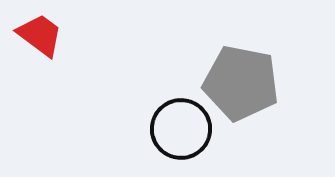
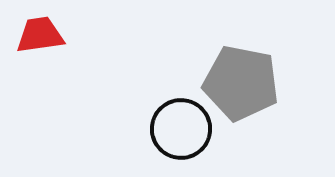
red trapezoid: rotated 45 degrees counterclockwise
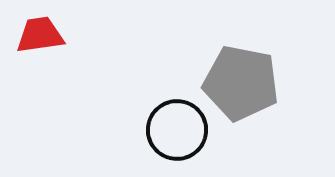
black circle: moved 4 px left, 1 px down
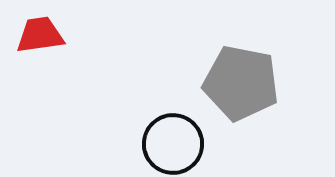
black circle: moved 4 px left, 14 px down
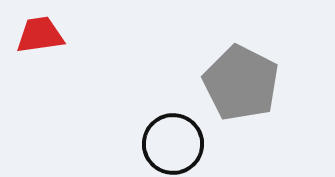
gray pentagon: rotated 16 degrees clockwise
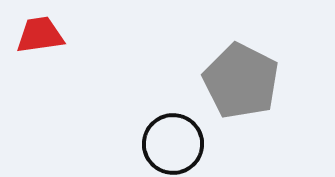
gray pentagon: moved 2 px up
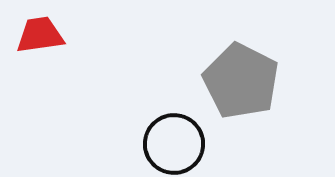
black circle: moved 1 px right
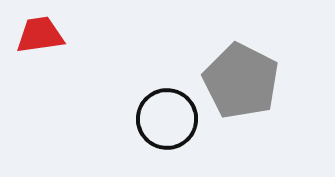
black circle: moved 7 px left, 25 px up
